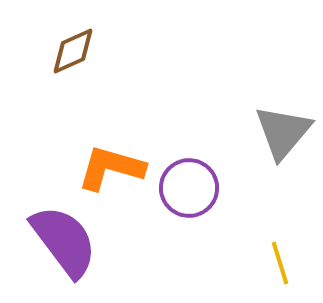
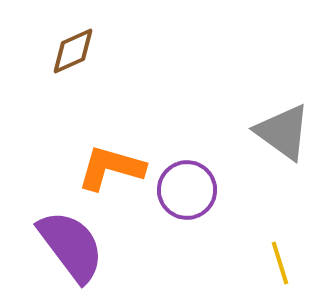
gray triangle: rotated 34 degrees counterclockwise
purple circle: moved 2 px left, 2 px down
purple semicircle: moved 7 px right, 5 px down
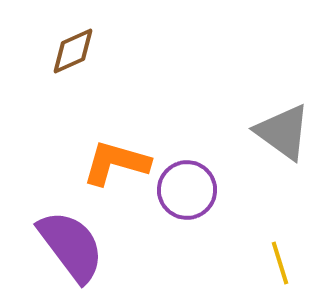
orange L-shape: moved 5 px right, 5 px up
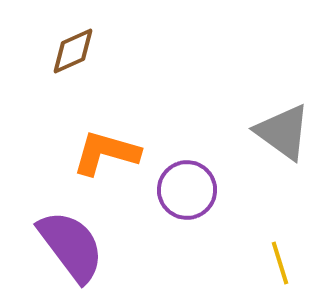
orange L-shape: moved 10 px left, 10 px up
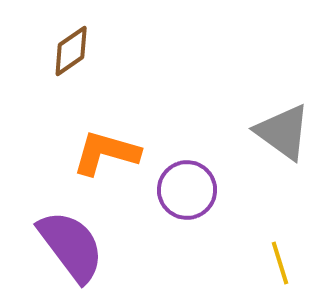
brown diamond: moved 2 px left; rotated 10 degrees counterclockwise
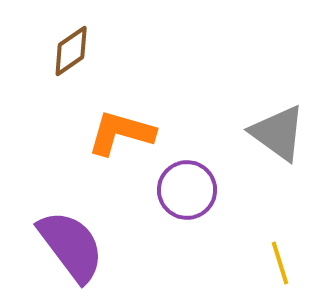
gray triangle: moved 5 px left, 1 px down
orange L-shape: moved 15 px right, 20 px up
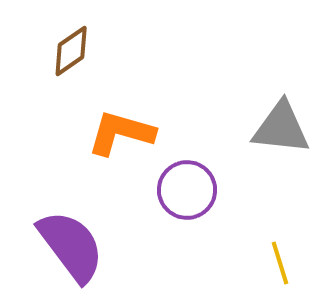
gray triangle: moved 3 px right, 5 px up; rotated 30 degrees counterclockwise
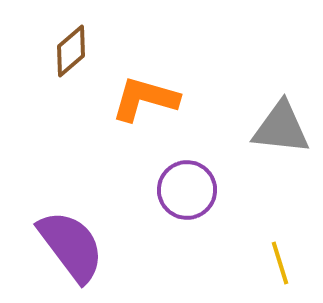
brown diamond: rotated 6 degrees counterclockwise
orange L-shape: moved 24 px right, 34 px up
